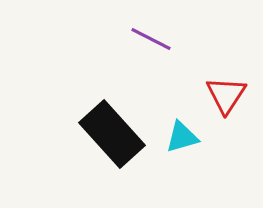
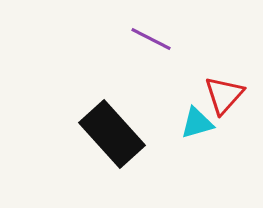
red triangle: moved 2 px left; rotated 9 degrees clockwise
cyan triangle: moved 15 px right, 14 px up
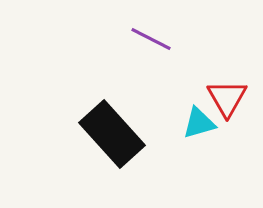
red triangle: moved 3 px right, 3 px down; rotated 12 degrees counterclockwise
cyan triangle: moved 2 px right
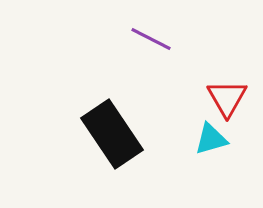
cyan triangle: moved 12 px right, 16 px down
black rectangle: rotated 8 degrees clockwise
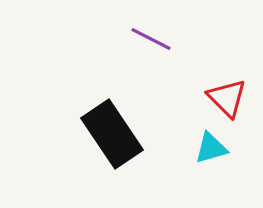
red triangle: rotated 15 degrees counterclockwise
cyan triangle: moved 9 px down
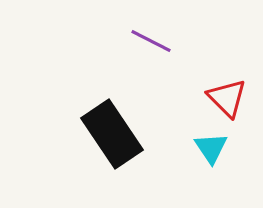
purple line: moved 2 px down
cyan triangle: rotated 48 degrees counterclockwise
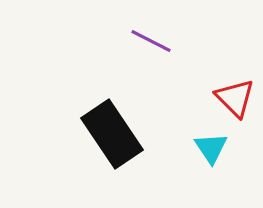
red triangle: moved 8 px right
